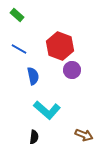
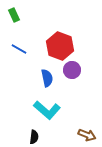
green rectangle: moved 3 px left; rotated 24 degrees clockwise
blue semicircle: moved 14 px right, 2 px down
brown arrow: moved 3 px right
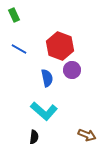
cyan L-shape: moved 3 px left, 1 px down
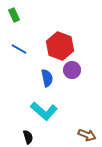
black semicircle: moved 6 px left; rotated 24 degrees counterclockwise
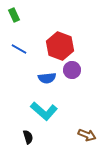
blue semicircle: rotated 96 degrees clockwise
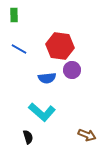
green rectangle: rotated 24 degrees clockwise
red hexagon: rotated 12 degrees counterclockwise
cyan L-shape: moved 2 px left, 1 px down
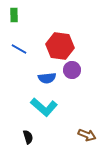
cyan L-shape: moved 2 px right, 5 px up
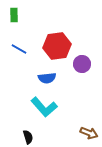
red hexagon: moved 3 px left; rotated 16 degrees counterclockwise
purple circle: moved 10 px right, 6 px up
cyan L-shape: rotated 8 degrees clockwise
brown arrow: moved 2 px right, 2 px up
